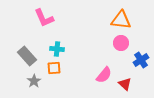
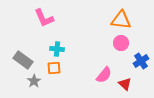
gray rectangle: moved 4 px left, 4 px down; rotated 12 degrees counterclockwise
blue cross: moved 1 px down
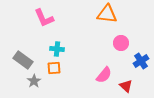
orange triangle: moved 14 px left, 6 px up
red triangle: moved 1 px right, 2 px down
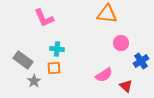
pink semicircle: rotated 18 degrees clockwise
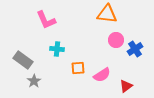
pink L-shape: moved 2 px right, 2 px down
pink circle: moved 5 px left, 3 px up
blue cross: moved 6 px left, 12 px up
orange square: moved 24 px right
pink semicircle: moved 2 px left
red triangle: rotated 40 degrees clockwise
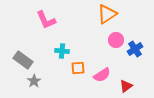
orange triangle: rotated 40 degrees counterclockwise
cyan cross: moved 5 px right, 2 px down
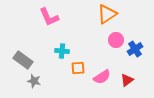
pink L-shape: moved 3 px right, 3 px up
pink semicircle: moved 2 px down
gray star: rotated 24 degrees counterclockwise
red triangle: moved 1 px right, 6 px up
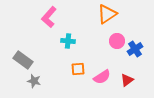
pink L-shape: rotated 65 degrees clockwise
pink circle: moved 1 px right, 1 px down
cyan cross: moved 6 px right, 10 px up
orange square: moved 1 px down
